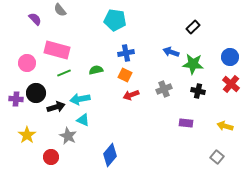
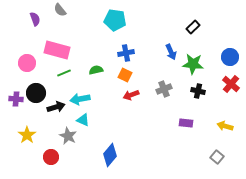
purple semicircle: rotated 24 degrees clockwise
blue arrow: rotated 133 degrees counterclockwise
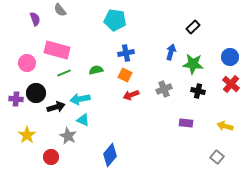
blue arrow: rotated 140 degrees counterclockwise
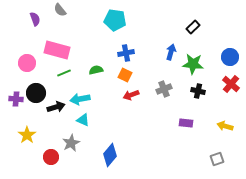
gray star: moved 3 px right, 7 px down; rotated 18 degrees clockwise
gray square: moved 2 px down; rotated 32 degrees clockwise
